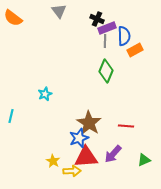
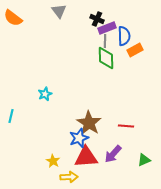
green diamond: moved 13 px up; rotated 25 degrees counterclockwise
yellow arrow: moved 3 px left, 6 px down
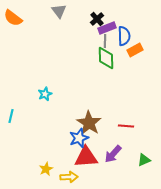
black cross: rotated 24 degrees clockwise
yellow star: moved 7 px left, 8 px down; rotated 16 degrees clockwise
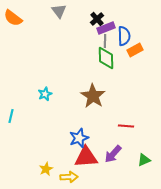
purple rectangle: moved 1 px left
brown star: moved 4 px right, 27 px up
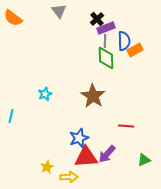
blue semicircle: moved 5 px down
purple arrow: moved 6 px left
yellow star: moved 1 px right, 2 px up
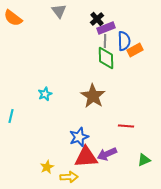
blue star: moved 1 px up
purple arrow: rotated 24 degrees clockwise
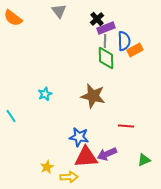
brown star: rotated 20 degrees counterclockwise
cyan line: rotated 48 degrees counterclockwise
blue star: rotated 30 degrees clockwise
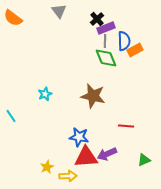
green diamond: rotated 20 degrees counterclockwise
yellow arrow: moved 1 px left, 1 px up
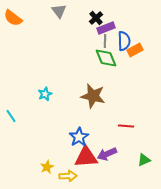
black cross: moved 1 px left, 1 px up
blue star: rotated 30 degrees clockwise
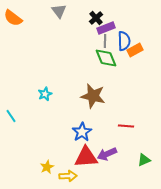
blue star: moved 3 px right, 5 px up
